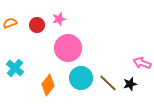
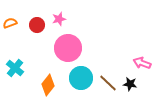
black star: rotated 24 degrees clockwise
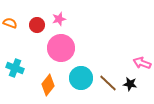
orange semicircle: rotated 40 degrees clockwise
pink circle: moved 7 px left
cyan cross: rotated 18 degrees counterclockwise
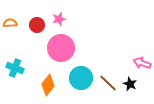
orange semicircle: rotated 24 degrees counterclockwise
black star: rotated 16 degrees clockwise
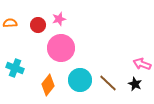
red circle: moved 1 px right
pink arrow: moved 1 px down
cyan circle: moved 1 px left, 2 px down
black star: moved 5 px right
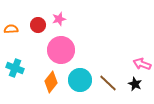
orange semicircle: moved 1 px right, 6 px down
pink circle: moved 2 px down
orange diamond: moved 3 px right, 3 px up
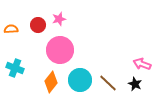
pink circle: moved 1 px left
